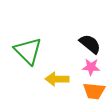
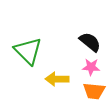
black semicircle: moved 2 px up
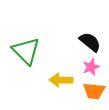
green triangle: moved 2 px left
pink star: rotated 24 degrees counterclockwise
yellow arrow: moved 4 px right, 1 px down
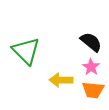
black semicircle: moved 1 px right
pink star: rotated 18 degrees counterclockwise
orange trapezoid: moved 1 px left, 1 px up
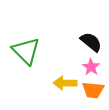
yellow arrow: moved 4 px right, 3 px down
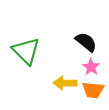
black semicircle: moved 5 px left
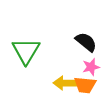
green triangle: rotated 16 degrees clockwise
pink star: rotated 24 degrees clockwise
orange trapezoid: moved 8 px left, 5 px up
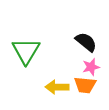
yellow arrow: moved 8 px left, 4 px down
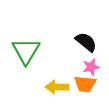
orange trapezoid: moved 1 px up
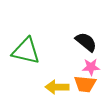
green triangle: rotated 48 degrees counterclockwise
pink star: rotated 12 degrees clockwise
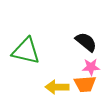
orange trapezoid: rotated 10 degrees counterclockwise
